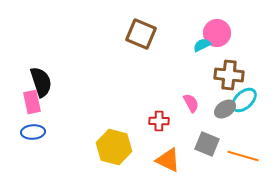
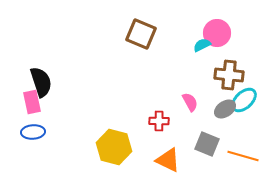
pink semicircle: moved 1 px left, 1 px up
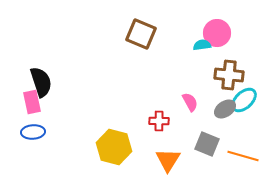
cyan semicircle: rotated 18 degrees clockwise
orange triangle: rotated 36 degrees clockwise
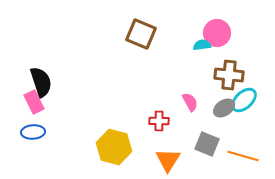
pink rectangle: moved 2 px right; rotated 15 degrees counterclockwise
gray ellipse: moved 1 px left, 1 px up
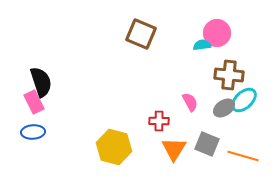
orange triangle: moved 6 px right, 11 px up
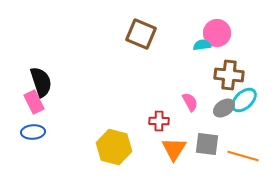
gray square: rotated 15 degrees counterclockwise
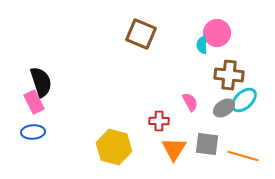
cyan semicircle: rotated 84 degrees counterclockwise
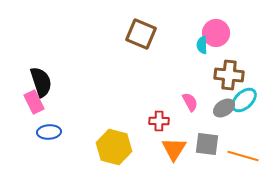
pink circle: moved 1 px left
blue ellipse: moved 16 px right
